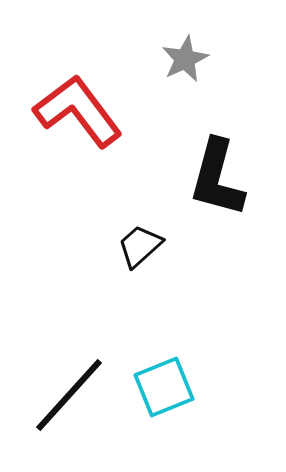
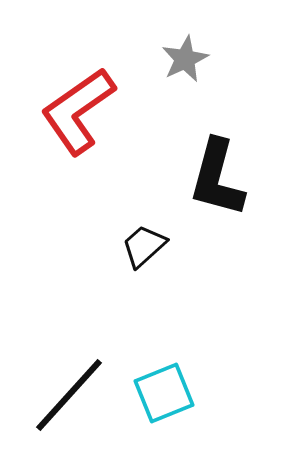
red L-shape: rotated 88 degrees counterclockwise
black trapezoid: moved 4 px right
cyan square: moved 6 px down
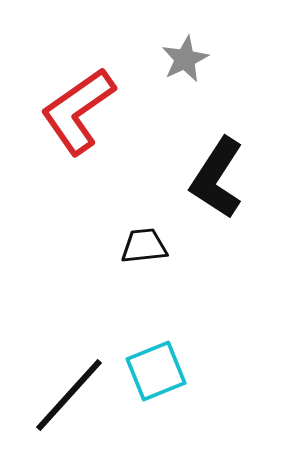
black L-shape: rotated 18 degrees clockwise
black trapezoid: rotated 36 degrees clockwise
cyan square: moved 8 px left, 22 px up
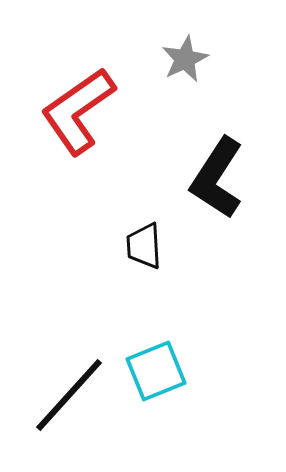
black trapezoid: rotated 87 degrees counterclockwise
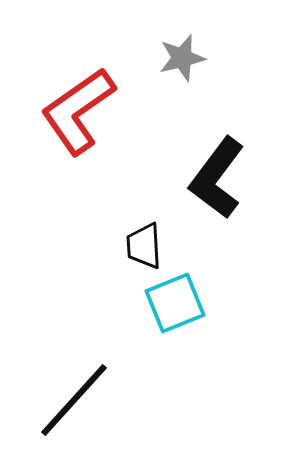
gray star: moved 3 px left, 1 px up; rotated 12 degrees clockwise
black L-shape: rotated 4 degrees clockwise
cyan square: moved 19 px right, 68 px up
black line: moved 5 px right, 5 px down
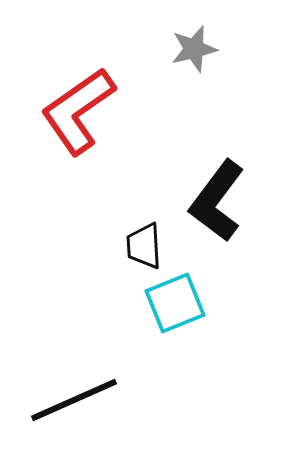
gray star: moved 12 px right, 9 px up
black L-shape: moved 23 px down
black line: rotated 24 degrees clockwise
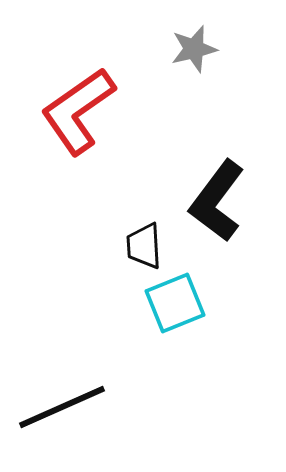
black line: moved 12 px left, 7 px down
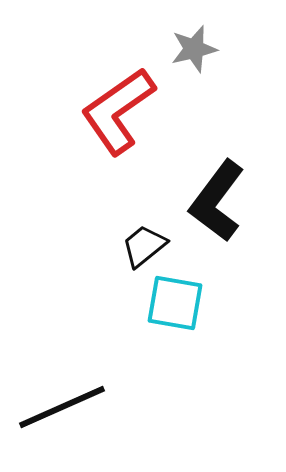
red L-shape: moved 40 px right
black trapezoid: rotated 54 degrees clockwise
cyan square: rotated 32 degrees clockwise
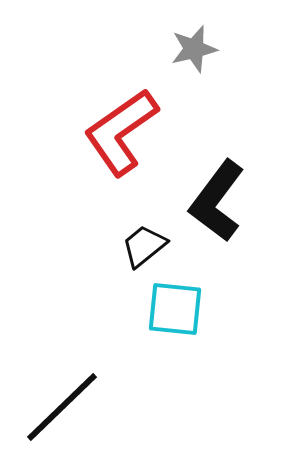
red L-shape: moved 3 px right, 21 px down
cyan square: moved 6 px down; rotated 4 degrees counterclockwise
black line: rotated 20 degrees counterclockwise
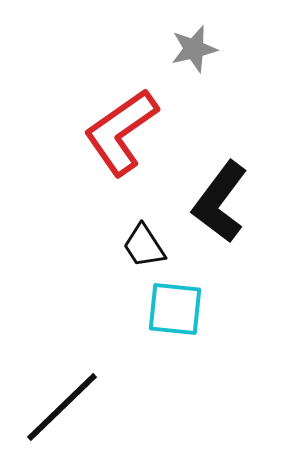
black L-shape: moved 3 px right, 1 px down
black trapezoid: rotated 84 degrees counterclockwise
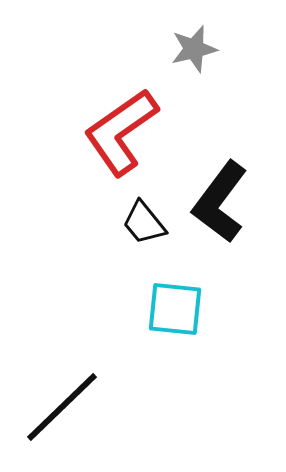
black trapezoid: moved 23 px up; rotated 6 degrees counterclockwise
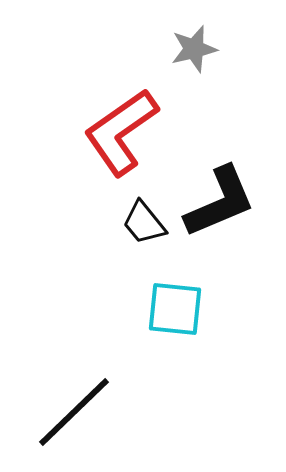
black L-shape: rotated 150 degrees counterclockwise
black line: moved 12 px right, 5 px down
